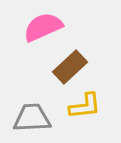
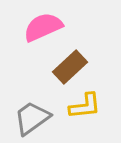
gray trapezoid: rotated 33 degrees counterclockwise
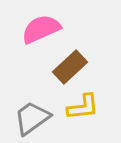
pink semicircle: moved 2 px left, 2 px down
yellow L-shape: moved 2 px left, 1 px down
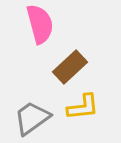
pink semicircle: moved 1 px left, 5 px up; rotated 99 degrees clockwise
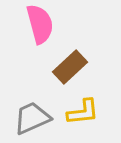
yellow L-shape: moved 5 px down
gray trapezoid: rotated 12 degrees clockwise
